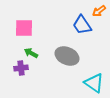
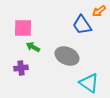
pink square: moved 1 px left
green arrow: moved 2 px right, 6 px up
cyan triangle: moved 5 px left
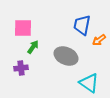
orange arrow: moved 29 px down
blue trapezoid: rotated 45 degrees clockwise
green arrow: rotated 96 degrees clockwise
gray ellipse: moved 1 px left
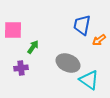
pink square: moved 10 px left, 2 px down
gray ellipse: moved 2 px right, 7 px down
cyan triangle: moved 3 px up
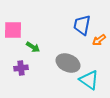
green arrow: rotated 88 degrees clockwise
